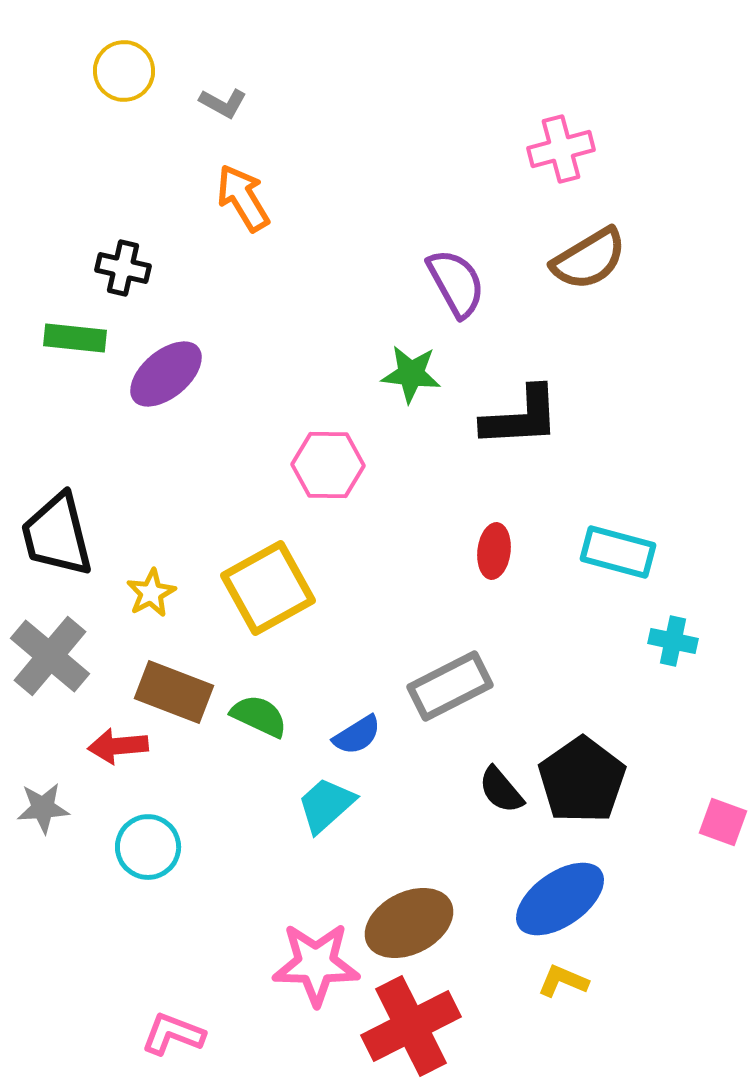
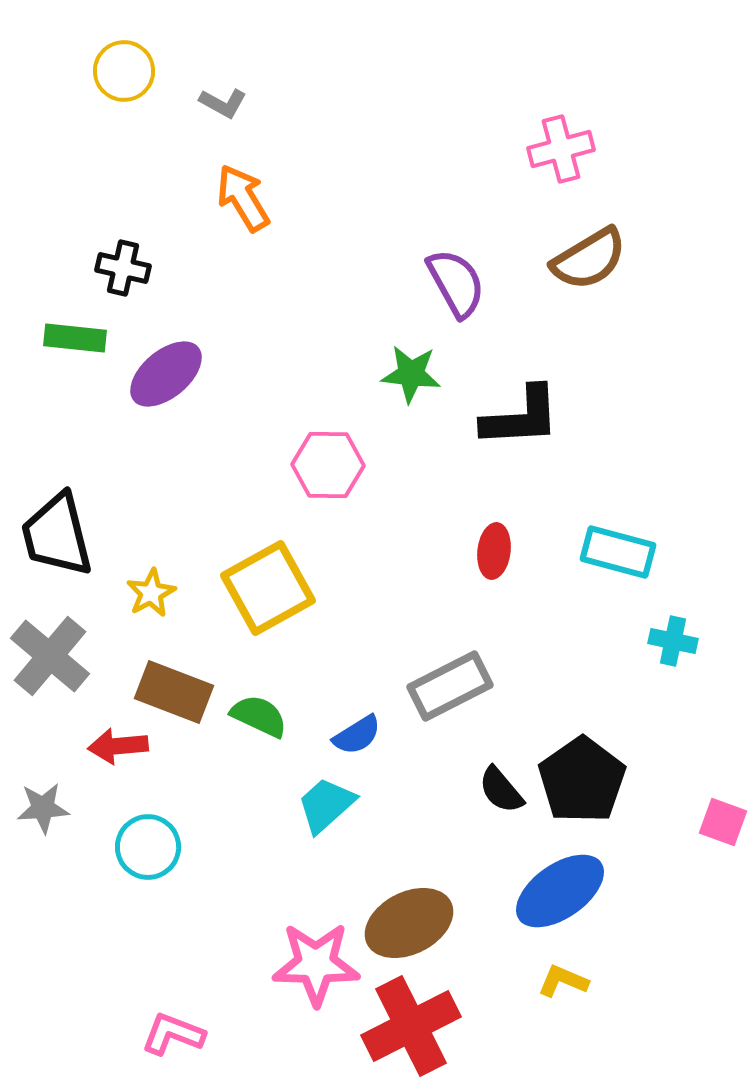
blue ellipse: moved 8 px up
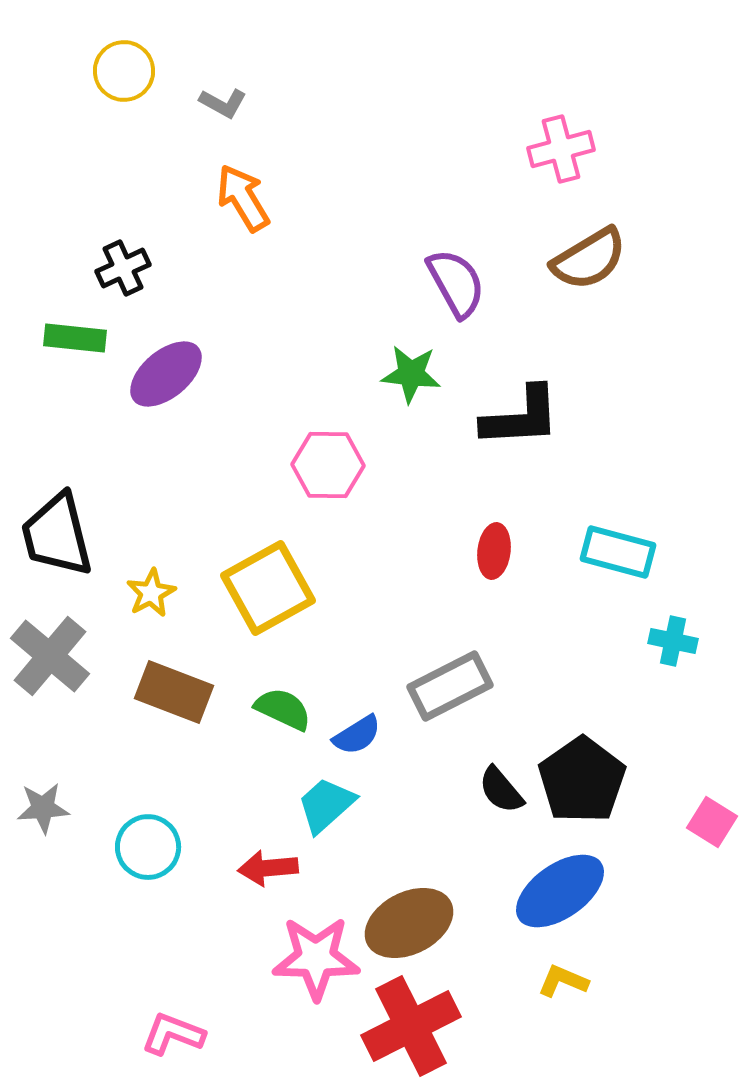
black cross: rotated 38 degrees counterclockwise
green semicircle: moved 24 px right, 7 px up
red arrow: moved 150 px right, 122 px down
pink square: moved 11 px left; rotated 12 degrees clockwise
pink star: moved 6 px up
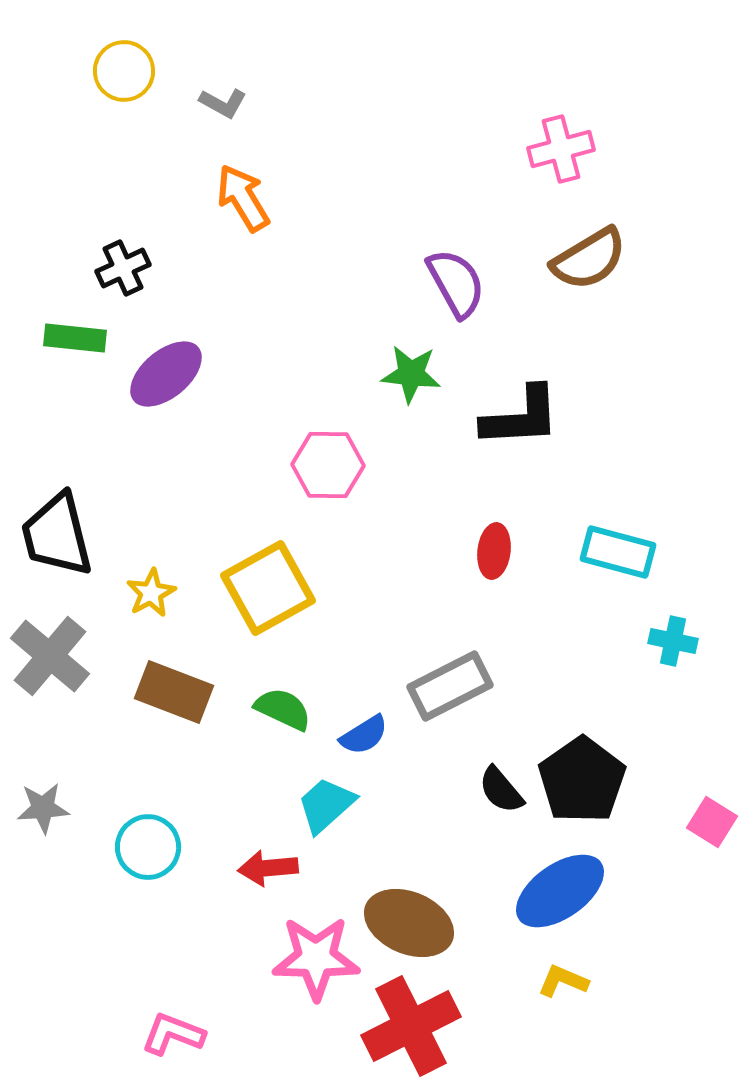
blue semicircle: moved 7 px right
brown ellipse: rotated 50 degrees clockwise
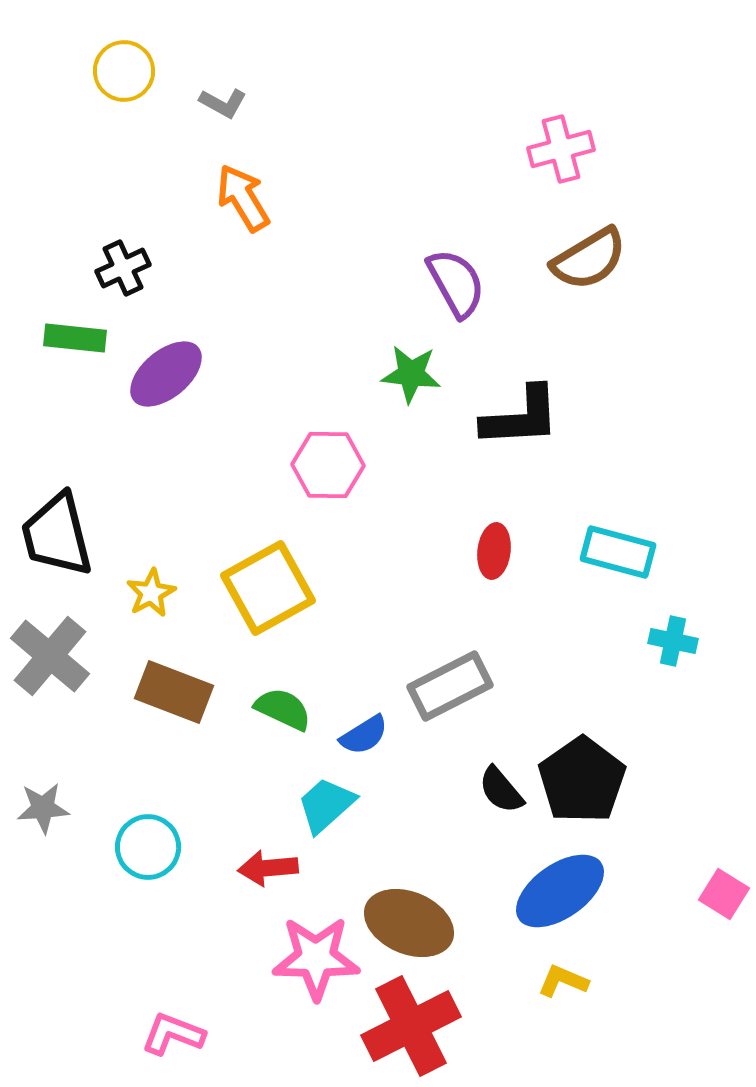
pink square: moved 12 px right, 72 px down
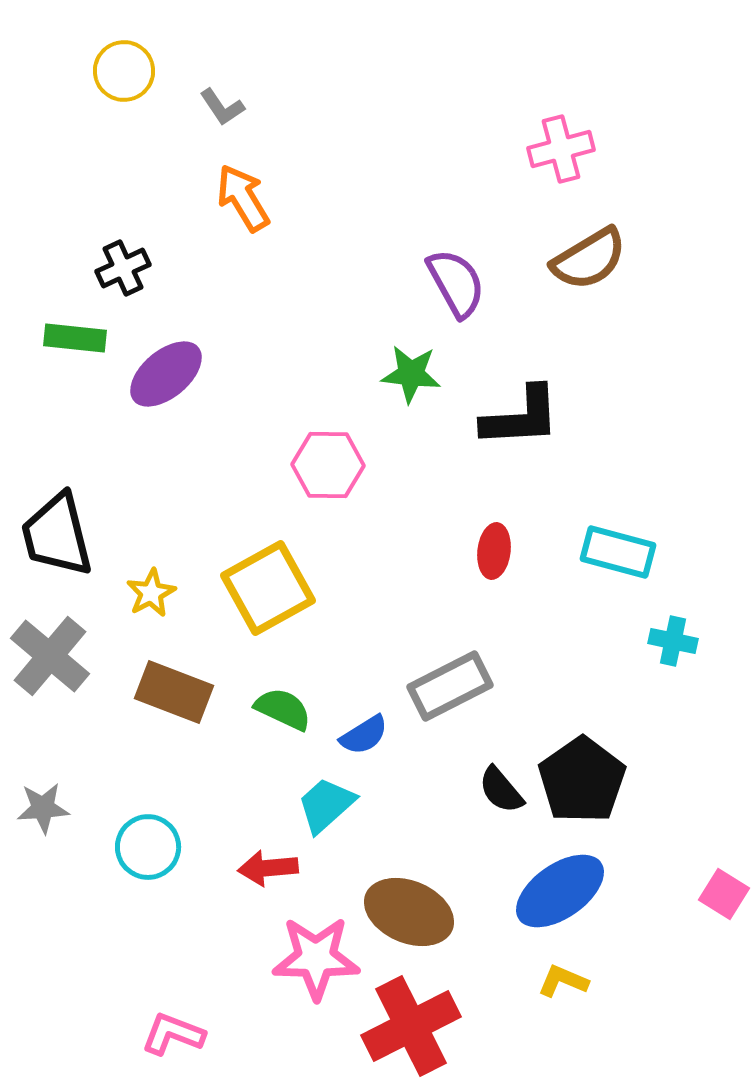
gray L-shape: moved 1 px left, 4 px down; rotated 27 degrees clockwise
brown ellipse: moved 11 px up
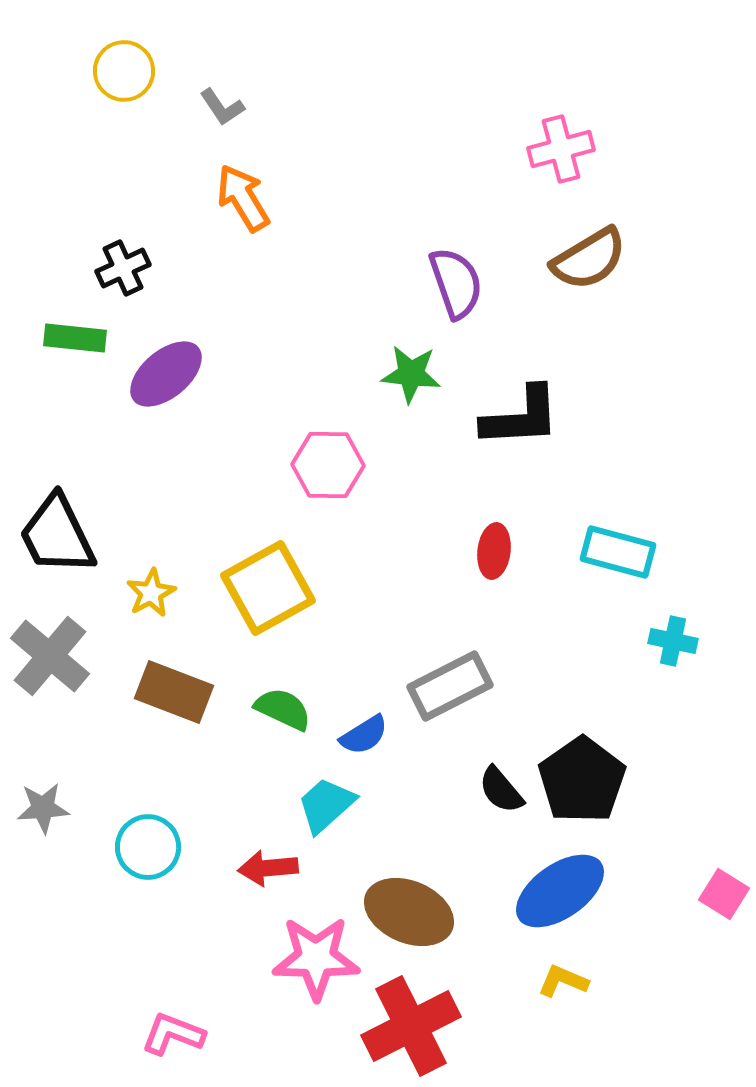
purple semicircle: rotated 10 degrees clockwise
black trapezoid: rotated 12 degrees counterclockwise
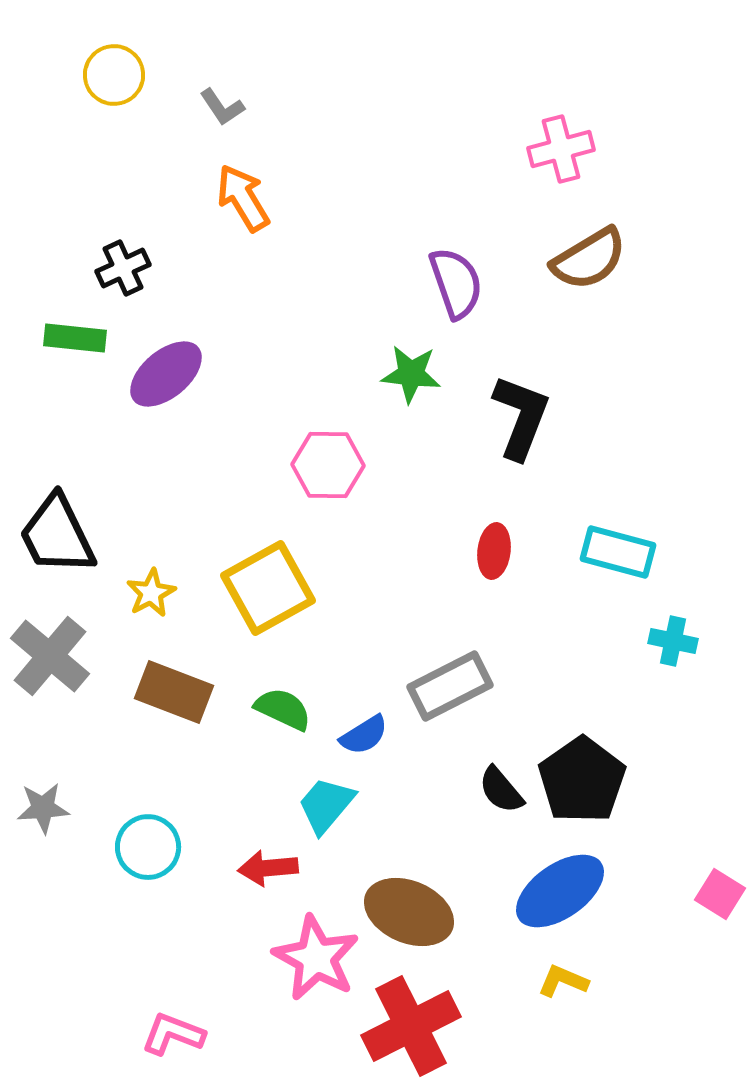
yellow circle: moved 10 px left, 4 px down
black L-shape: rotated 66 degrees counterclockwise
cyan trapezoid: rotated 8 degrees counterclockwise
pink square: moved 4 px left
pink star: rotated 28 degrees clockwise
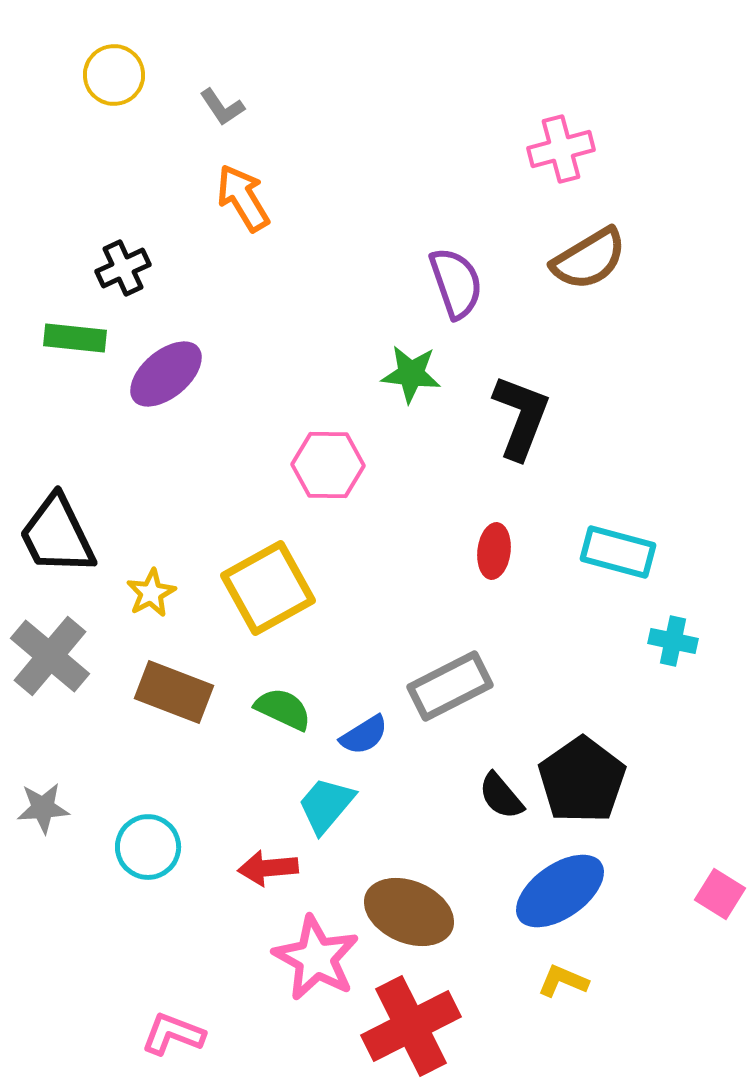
black semicircle: moved 6 px down
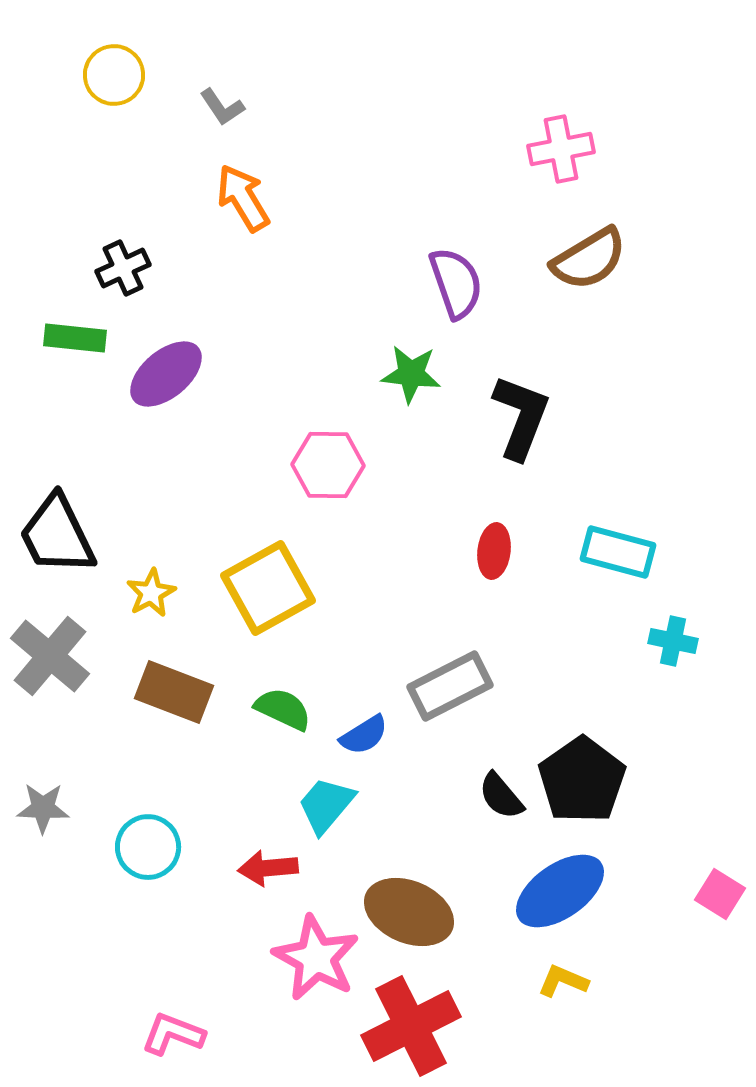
pink cross: rotated 4 degrees clockwise
gray star: rotated 6 degrees clockwise
